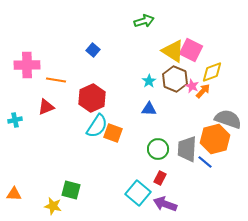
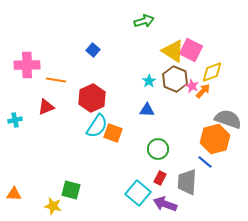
blue triangle: moved 2 px left, 1 px down
gray trapezoid: moved 33 px down
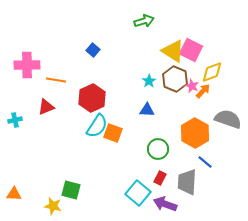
orange hexagon: moved 20 px left, 6 px up; rotated 16 degrees counterclockwise
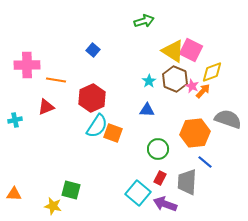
orange hexagon: rotated 24 degrees clockwise
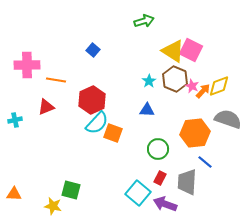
yellow diamond: moved 7 px right, 14 px down
red hexagon: moved 2 px down
cyan semicircle: moved 3 px up; rotated 10 degrees clockwise
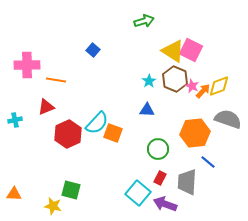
red hexagon: moved 24 px left, 34 px down
blue line: moved 3 px right
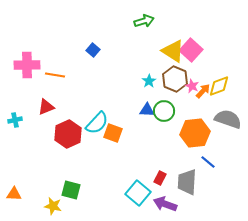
pink square: rotated 15 degrees clockwise
orange line: moved 1 px left, 5 px up
green circle: moved 6 px right, 38 px up
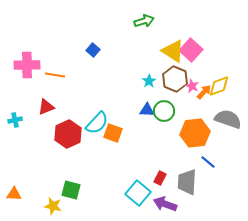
orange arrow: moved 1 px right, 1 px down
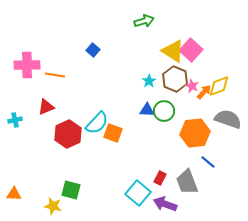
gray trapezoid: rotated 24 degrees counterclockwise
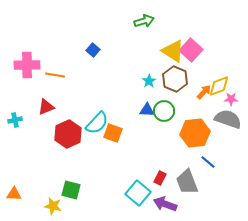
pink star: moved 39 px right, 13 px down; rotated 24 degrees counterclockwise
